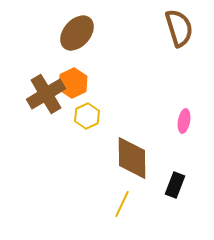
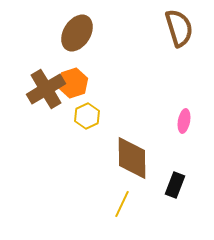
brown ellipse: rotated 9 degrees counterclockwise
orange hexagon: rotated 8 degrees clockwise
brown cross: moved 5 px up
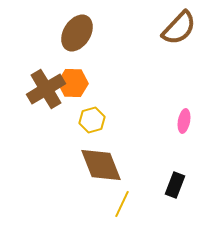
brown semicircle: rotated 60 degrees clockwise
orange hexagon: rotated 20 degrees clockwise
yellow hexagon: moved 5 px right, 4 px down; rotated 10 degrees clockwise
brown diamond: moved 31 px left, 7 px down; rotated 21 degrees counterclockwise
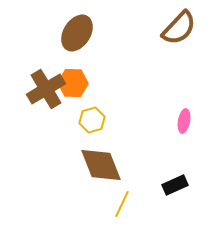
black rectangle: rotated 45 degrees clockwise
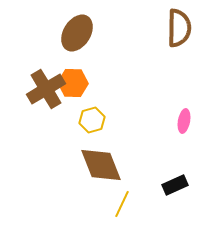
brown semicircle: rotated 42 degrees counterclockwise
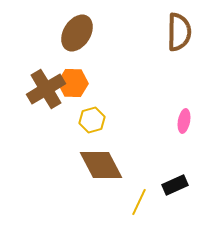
brown semicircle: moved 4 px down
brown diamond: rotated 6 degrees counterclockwise
yellow line: moved 17 px right, 2 px up
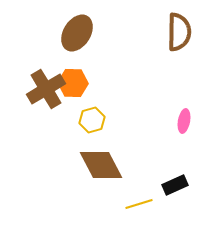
yellow line: moved 2 px down; rotated 48 degrees clockwise
